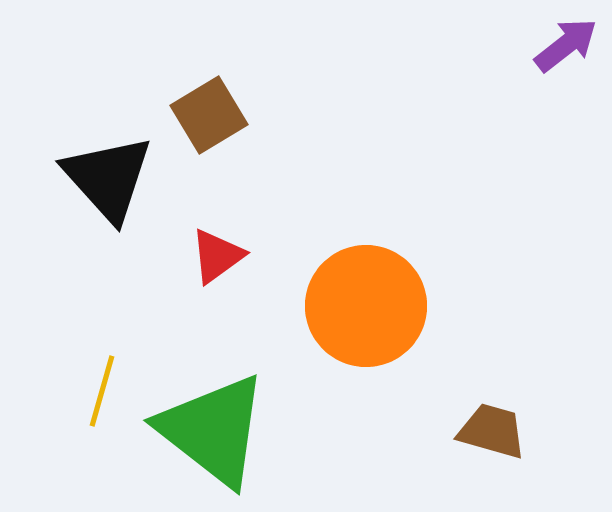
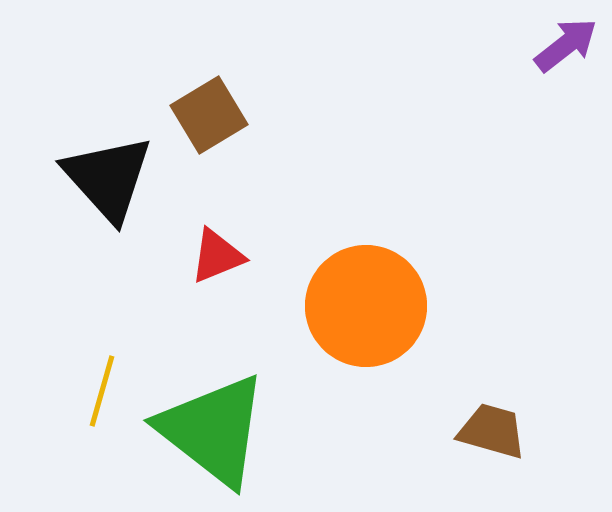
red triangle: rotated 14 degrees clockwise
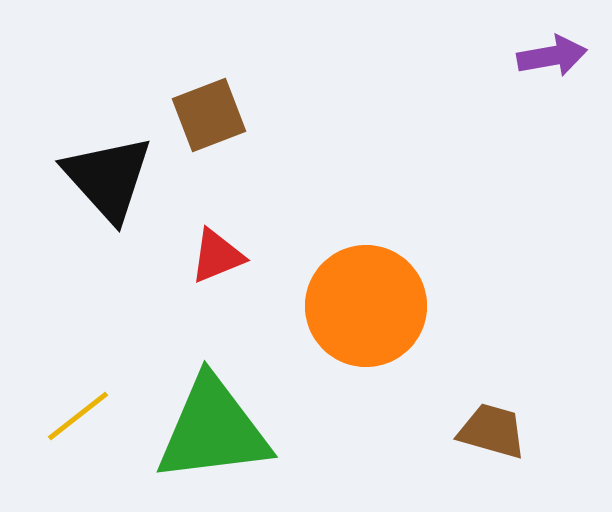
purple arrow: moved 14 px left, 11 px down; rotated 28 degrees clockwise
brown square: rotated 10 degrees clockwise
yellow line: moved 24 px left, 25 px down; rotated 36 degrees clockwise
green triangle: rotated 45 degrees counterclockwise
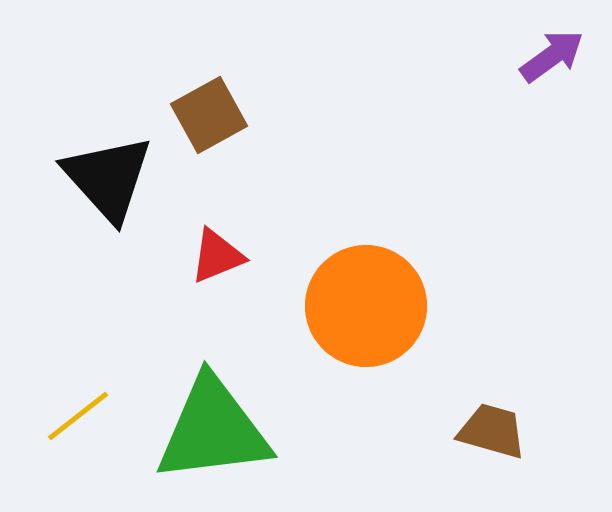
purple arrow: rotated 26 degrees counterclockwise
brown square: rotated 8 degrees counterclockwise
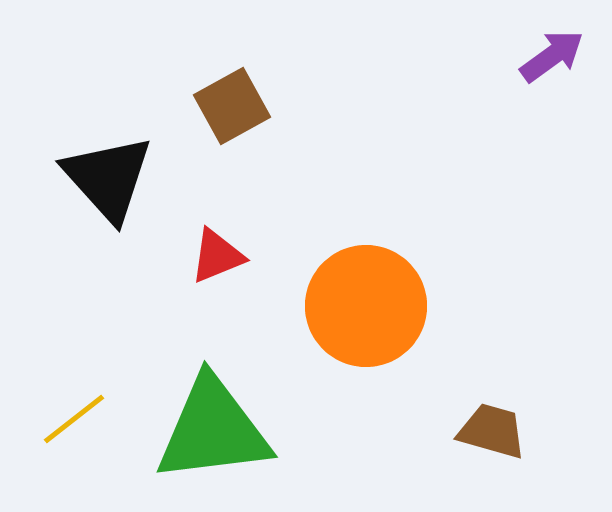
brown square: moved 23 px right, 9 px up
yellow line: moved 4 px left, 3 px down
